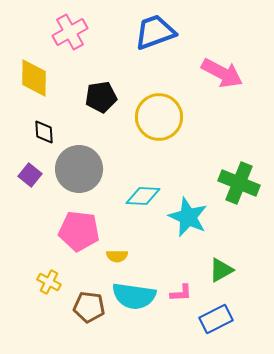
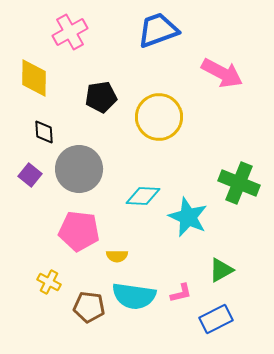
blue trapezoid: moved 3 px right, 2 px up
pink L-shape: rotated 10 degrees counterclockwise
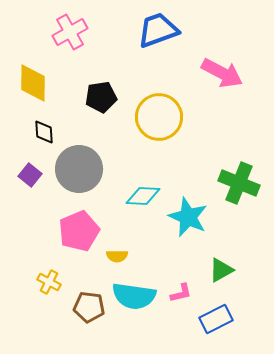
yellow diamond: moved 1 px left, 5 px down
pink pentagon: rotated 30 degrees counterclockwise
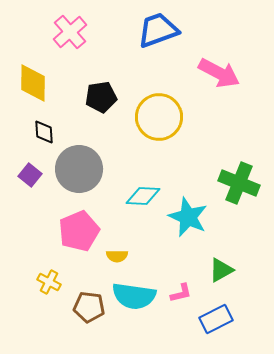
pink cross: rotated 12 degrees counterclockwise
pink arrow: moved 3 px left
